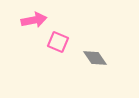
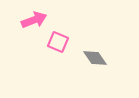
pink arrow: rotated 10 degrees counterclockwise
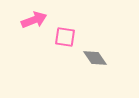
pink square: moved 7 px right, 5 px up; rotated 15 degrees counterclockwise
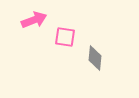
gray diamond: rotated 40 degrees clockwise
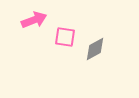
gray diamond: moved 9 px up; rotated 55 degrees clockwise
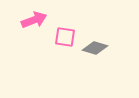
gray diamond: moved 1 px up; rotated 45 degrees clockwise
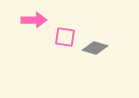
pink arrow: rotated 20 degrees clockwise
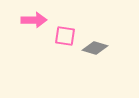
pink square: moved 1 px up
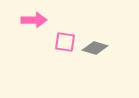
pink square: moved 6 px down
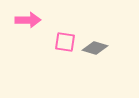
pink arrow: moved 6 px left
